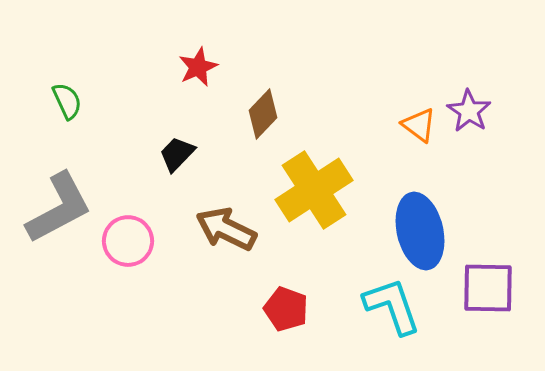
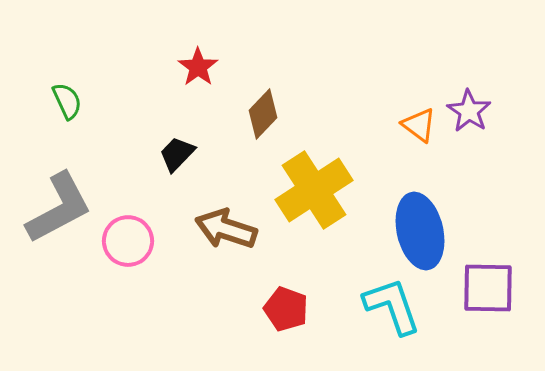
red star: rotated 12 degrees counterclockwise
brown arrow: rotated 8 degrees counterclockwise
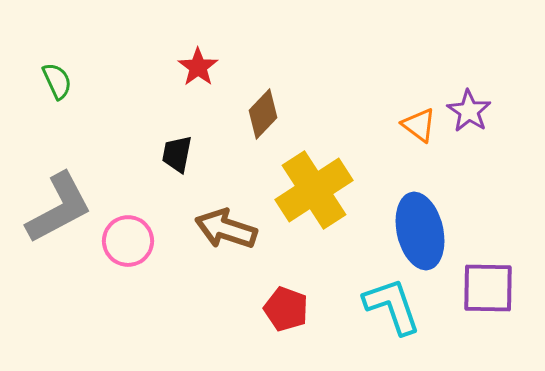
green semicircle: moved 10 px left, 20 px up
black trapezoid: rotated 33 degrees counterclockwise
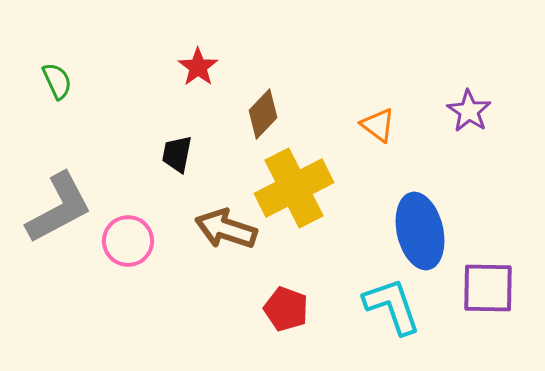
orange triangle: moved 41 px left
yellow cross: moved 20 px left, 2 px up; rotated 6 degrees clockwise
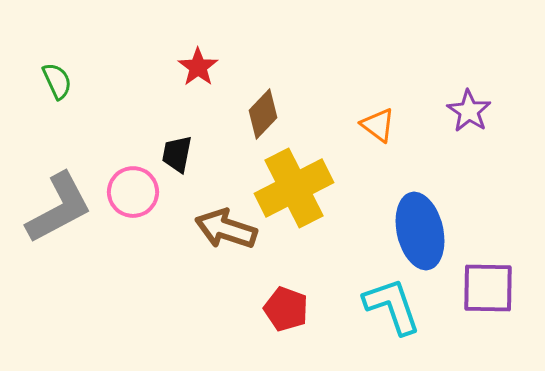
pink circle: moved 5 px right, 49 px up
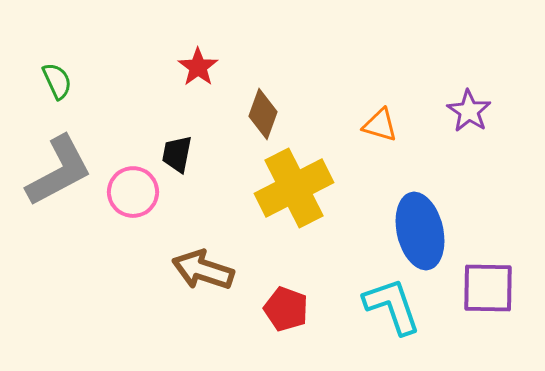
brown diamond: rotated 24 degrees counterclockwise
orange triangle: moved 2 px right; rotated 21 degrees counterclockwise
gray L-shape: moved 37 px up
brown arrow: moved 23 px left, 41 px down
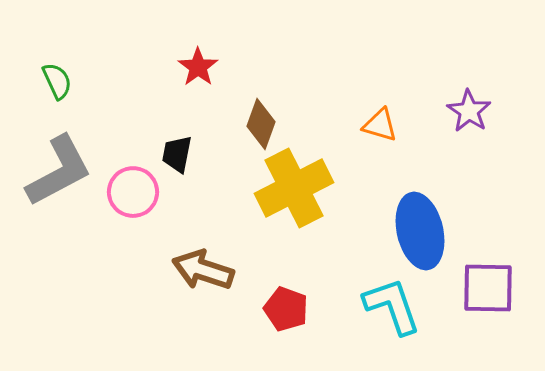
brown diamond: moved 2 px left, 10 px down
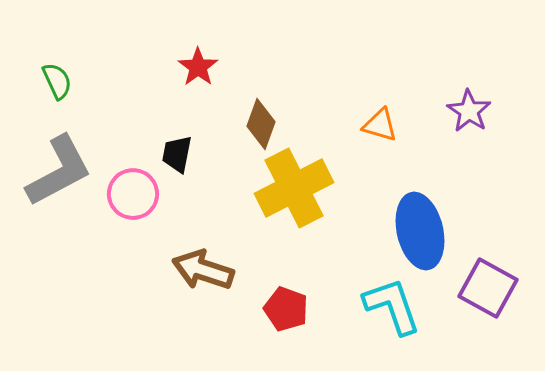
pink circle: moved 2 px down
purple square: rotated 28 degrees clockwise
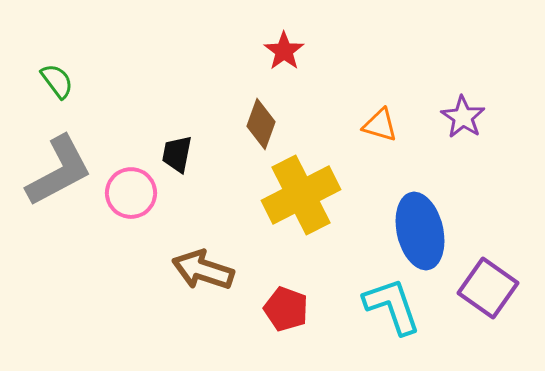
red star: moved 86 px right, 16 px up
green semicircle: rotated 12 degrees counterclockwise
purple star: moved 6 px left, 6 px down
yellow cross: moved 7 px right, 7 px down
pink circle: moved 2 px left, 1 px up
purple square: rotated 6 degrees clockwise
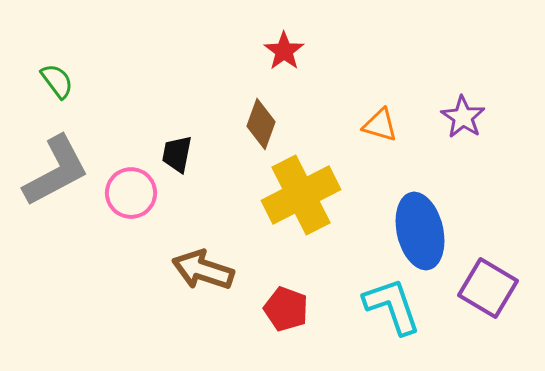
gray L-shape: moved 3 px left
purple square: rotated 4 degrees counterclockwise
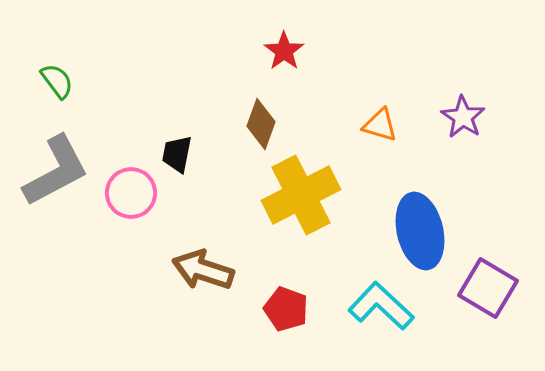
cyan L-shape: moved 11 px left; rotated 28 degrees counterclockwise
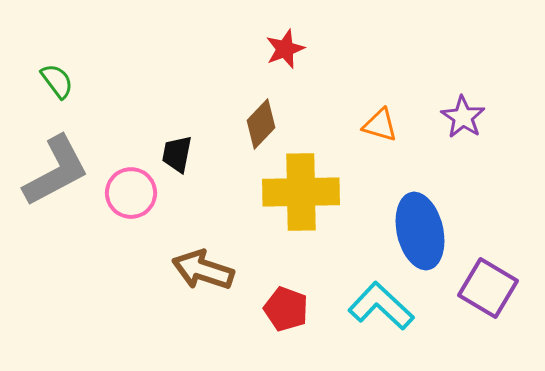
red star: moved 1 px right, 2 px up; rotated 15 degrees clockwise
brown diamond: rotated 24 degrees clockwise
yellow cross: moved 3 px up; rotated 26 degrees clockwise
